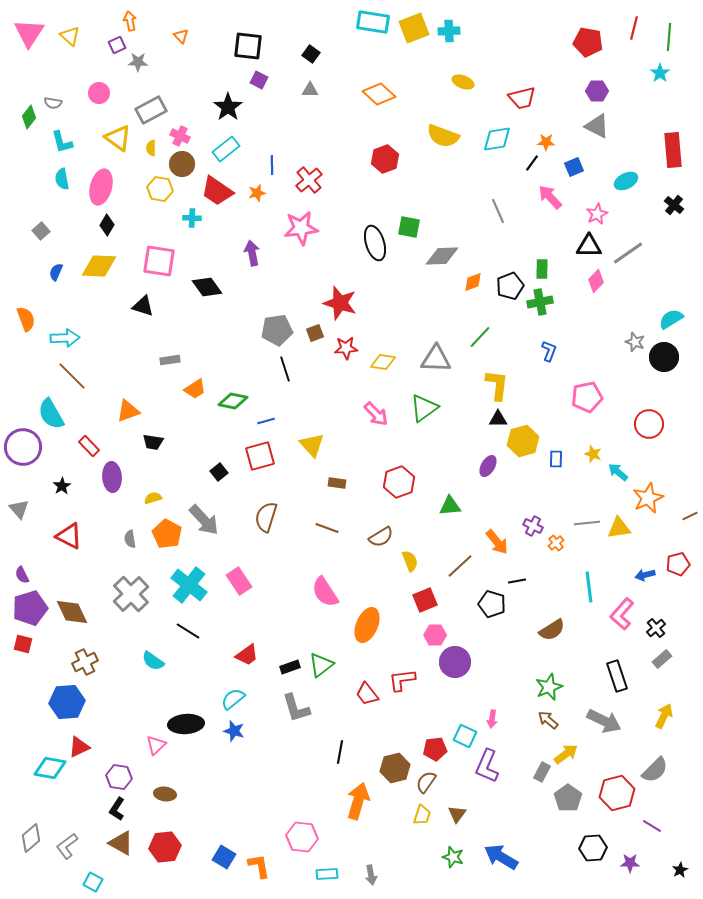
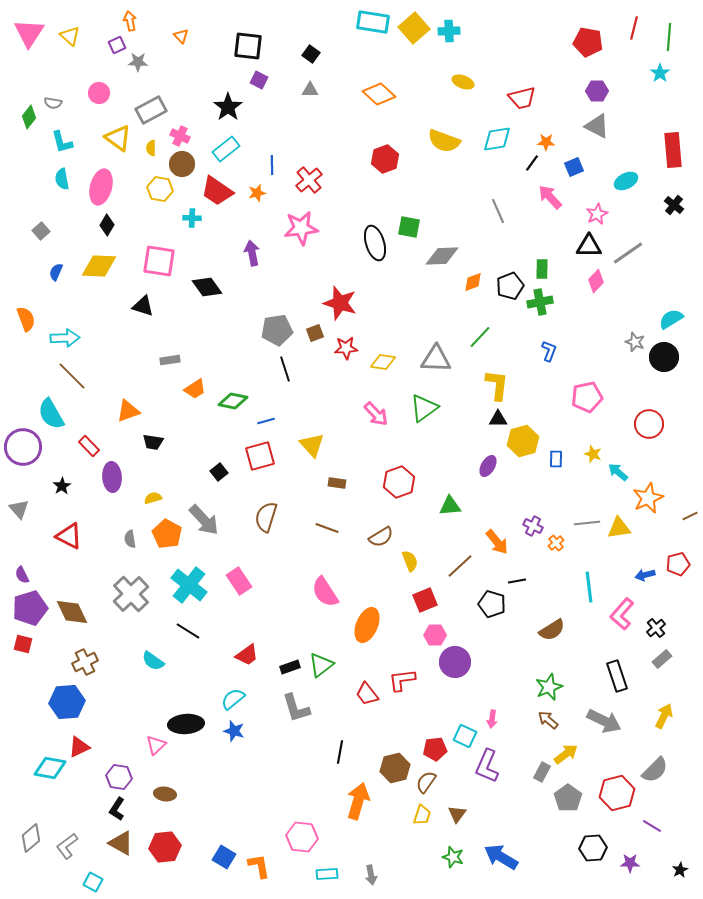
yellow square at (414, 28): rotated 20 degrees counterclockwise
yellow semicircle at (443, 136): moved 1 px right, 5 px down
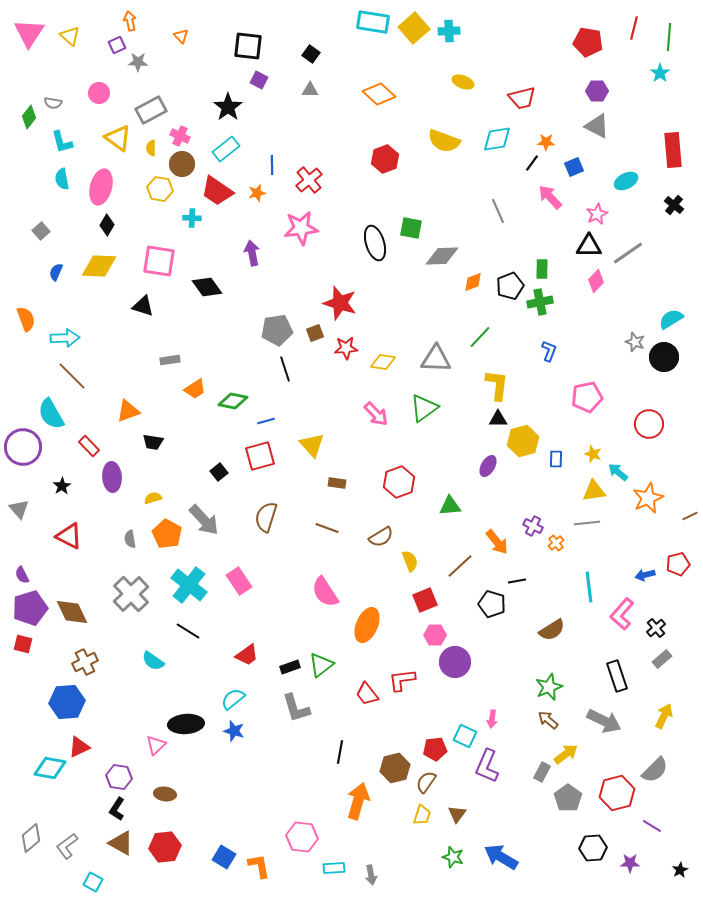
green square at (409, 227): moved 2 px right, 1 px down
yellow triangle at (619, 528): moved 25 px left, 37 px up
cyan rectangle at (327, 874): moved 7 px right, 6 px up
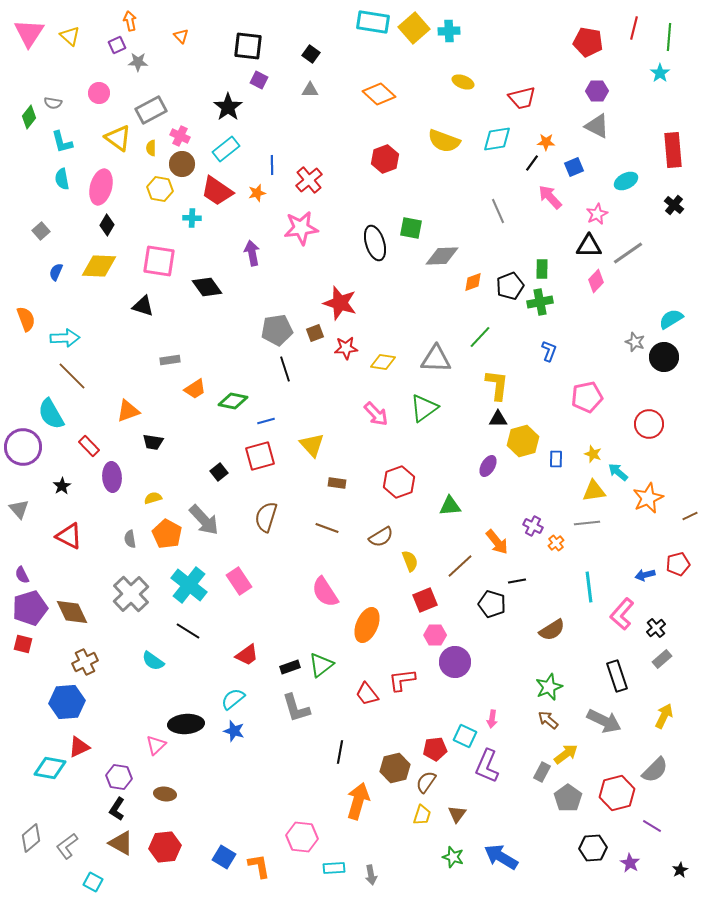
purple star at (630, 863): rotated 30 degrees clockwise
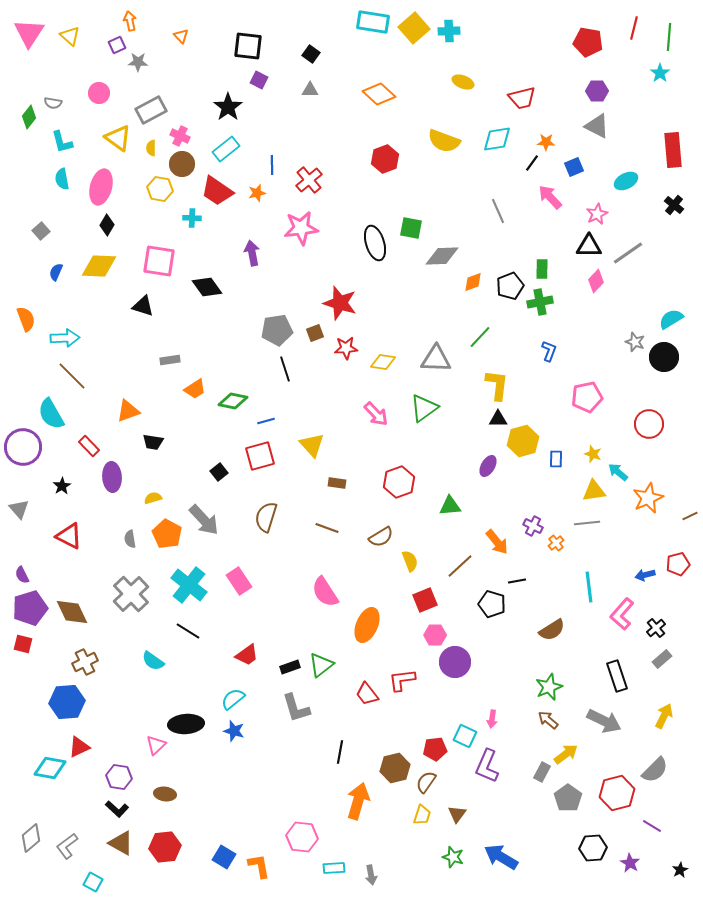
black L-shape at (117, 809): rotated 80 degrees counterclockwise
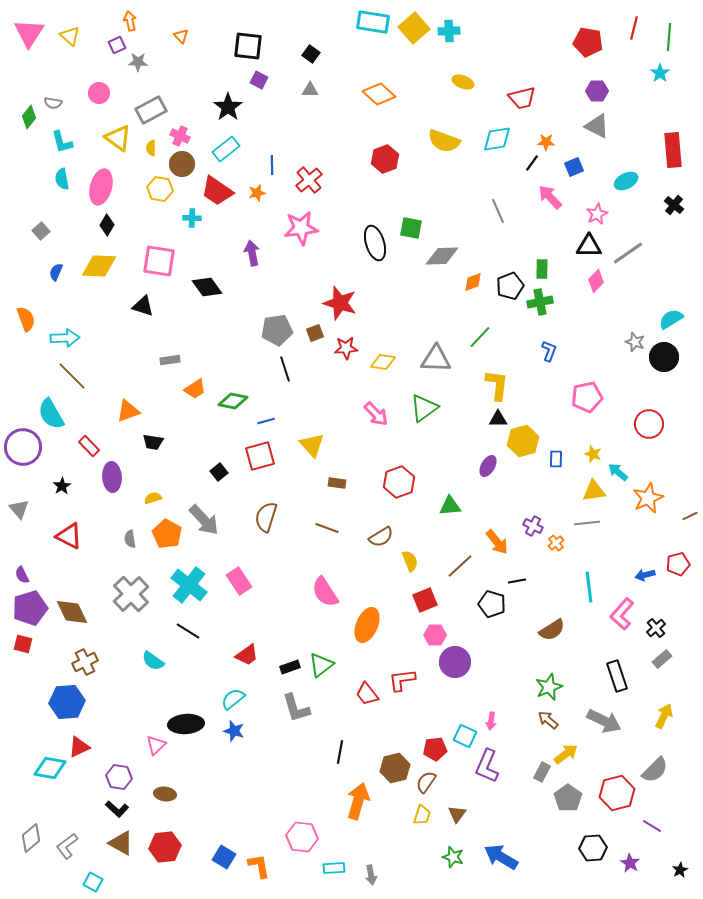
pink arrow at (492, 719): moved 1 px left, 2 px down
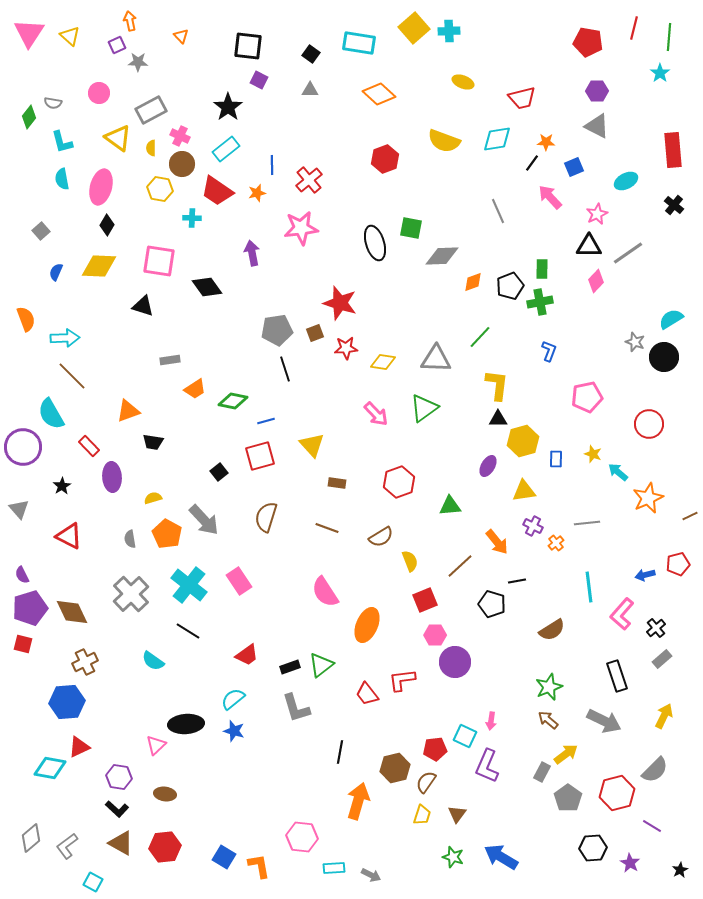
cyan rectangle at (373, 22): moved 14 px left, 21 px down
yellow triangle at (594, 491): moved 70 px left
gray arrow at (371, 875): rotated 54 degrees counterclockwise
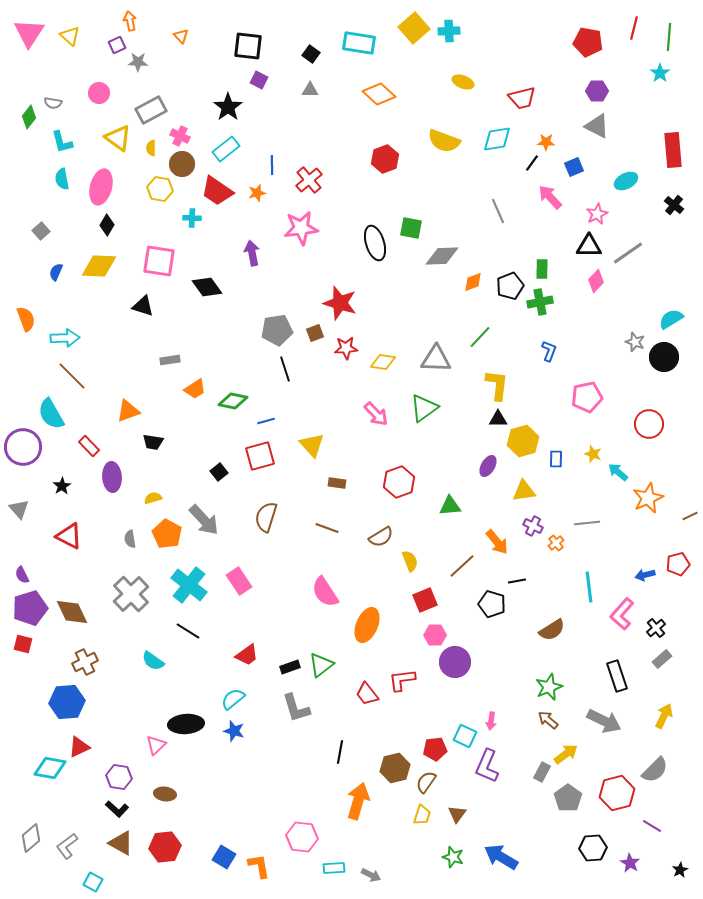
brown line at (460, 566): moved 2 px right
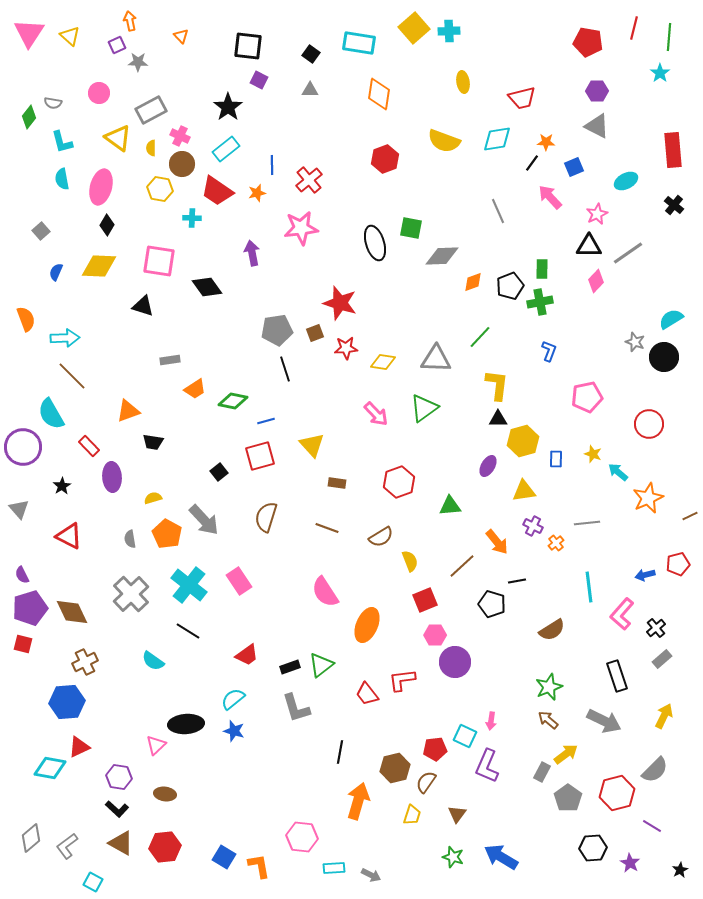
yellow ellipse at (463, 82): rotated 60 degrees clockwise
orange diamond at (379, 94): rotated 56 degrees clockwise
yellow trapezoid at (422, 815): moved 10 px left
